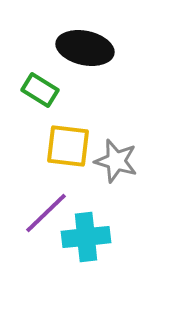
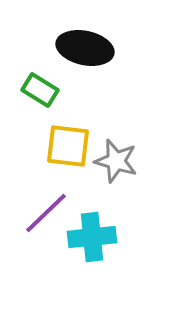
cyan cross: moved 6 px right
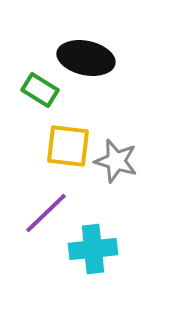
black ellipse: moved 1 px right, 10 px down
cyan cross: moved 1 px right, 12 px down
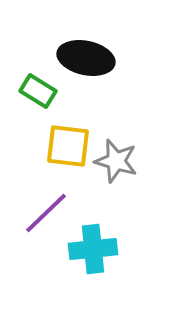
green rectangle: moved 2 px left, 1 px down
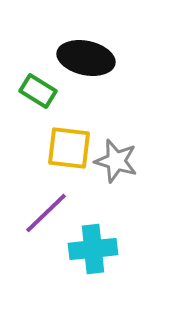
yellow square: moved 1 px right, 2 px down
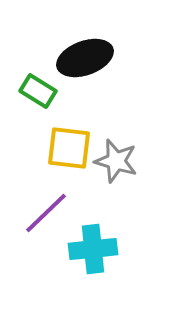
black ellipse: moved 1 px left; rotated 32 degrees counterclockwise
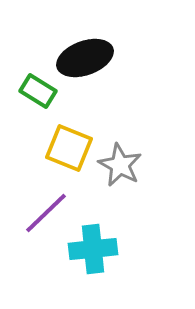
yellow square: rotated 15 degrees clockwise
gray star: moved 4 px right, 4 px down; rotated 12 degrees clockwise
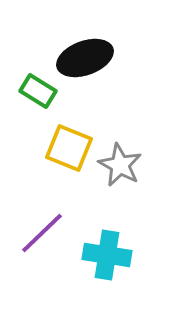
purple line: moved 4 px left, 20 px down
cyan cross: moved 14 px right, 6 px down; rotated 15 degrees clockwise
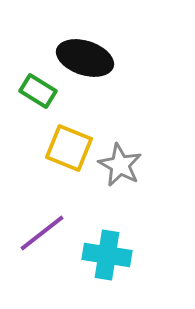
black ellipse: rotated 38 degrees clockwise
purple line: rotated 6 degrees clockwise
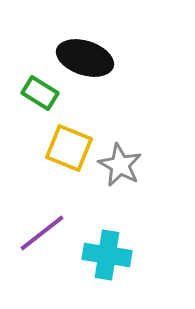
green rectangle: moved 2 px right, 2 px down
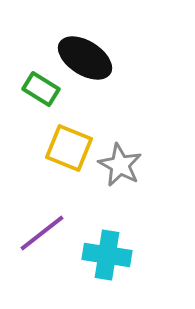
black ellipse: rotated 14 degrees clockwise
green rectangle: moved 1 px right, 4 px up
